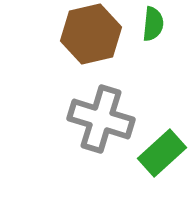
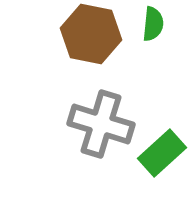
brown hexagon: rotated 24 degrees clockwise
gray cross: moved 5 px down
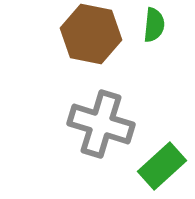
green semicircle: moved 1 px right, 1 px down
green rectangle: moved 13 px down
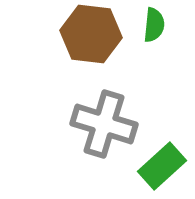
brown hexagon: rotated 4 degrees counterclockwise
gray cross: moved 3 px right
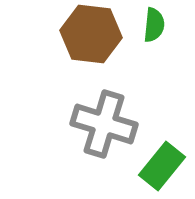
green rectangle: rotated 9 degrees counterclockwise
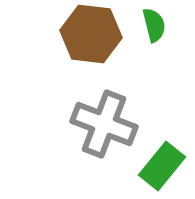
green semicircle: rotated 20 degrees counterclockwise
gray cross: rotated 4 degrees clockwise
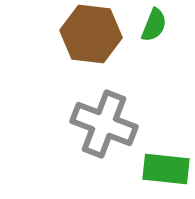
green semicircle: rotated 36 degrees clockwise
green rectangle: moved 4 px right, 3 px down; rotated 57 degrees clockwise
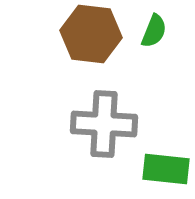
green semicircle: moved 6 px down
gray cross: rotated 18 degrees counterclockwise
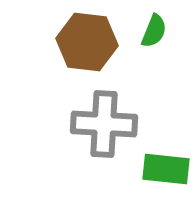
brown hexagon: moved 4 px left, 8 px down
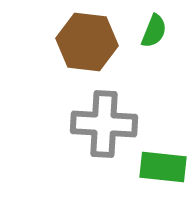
green rectangle: moved 3 px left, 2 px up
